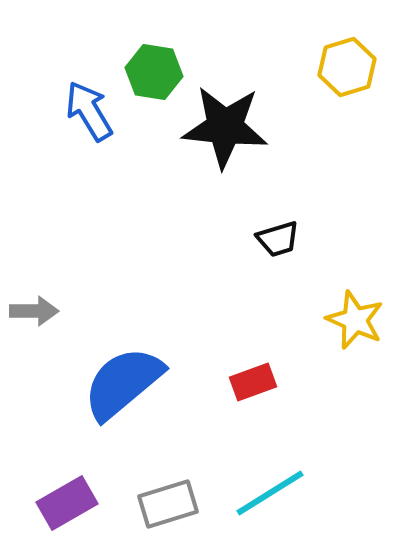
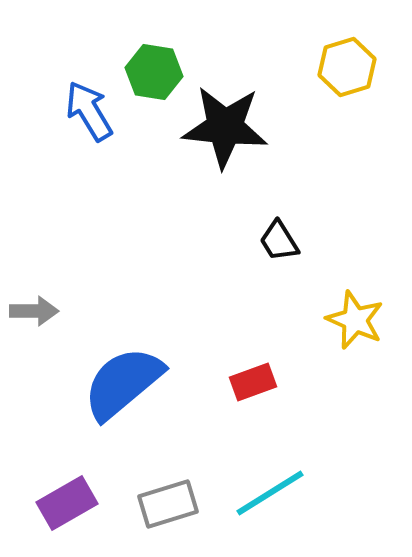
black trapezoid: moved 1 px right, 2 px down; rotated 75 degrees clockwise
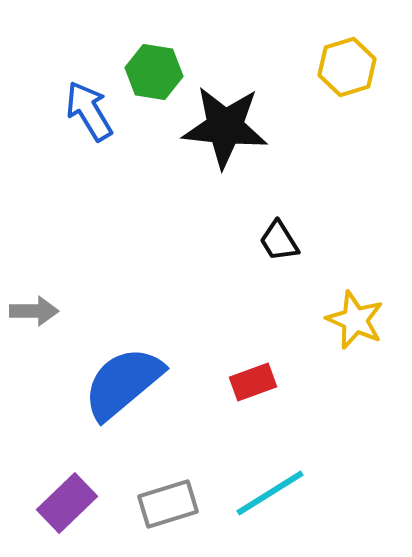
purple rectangle: rotated 14 degrees counterclockwise
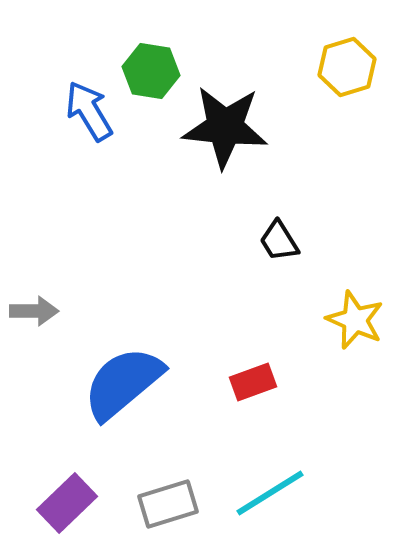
green hexagon: moved 3 px left, 1 px up
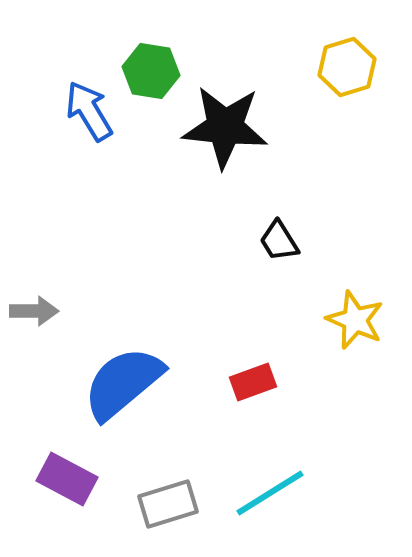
purple rectangle: moved 24 px up; rotated 72 degrees clockwise
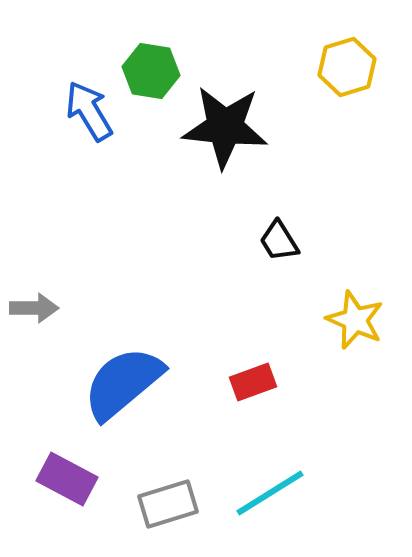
gray arrow: moved 3 px up
